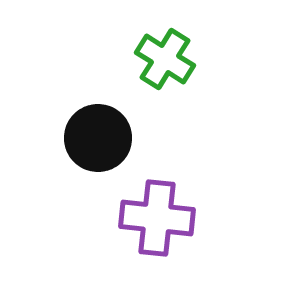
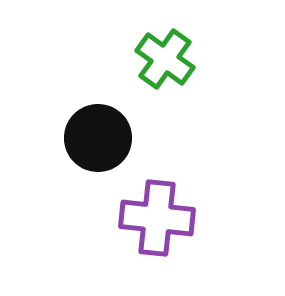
green cross: rotated 4 degrees clockwise
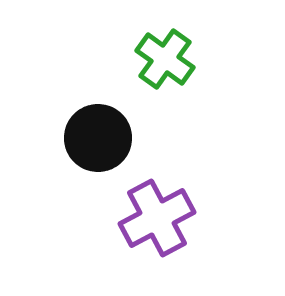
purple cross: rotated 34 degrees counterclockwise
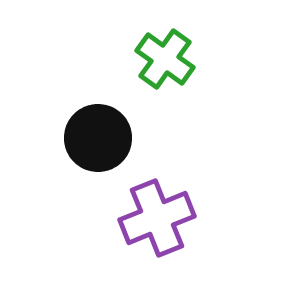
purple cross: rotated 6 degrees clockwise
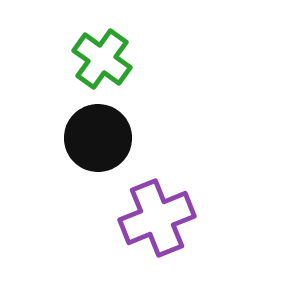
green cross: moved 63 px left
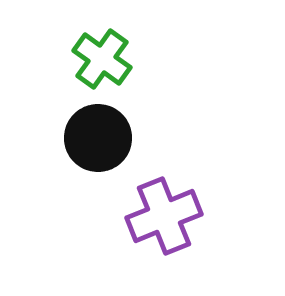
purple cross: moved 7 px right, 2 px up
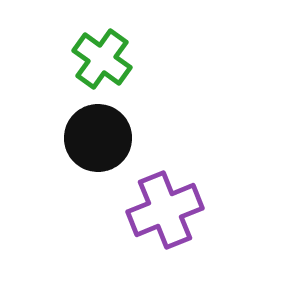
purple cross: moved 1 px right, 6 px up
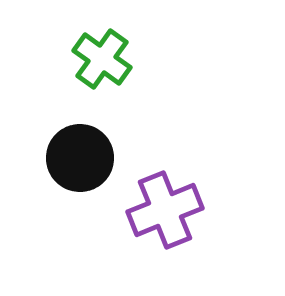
black circle: moved 18 px left, 20 px down
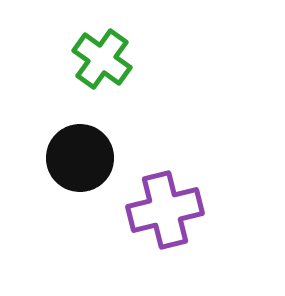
purple cross: rotated 8 degrees clockwise
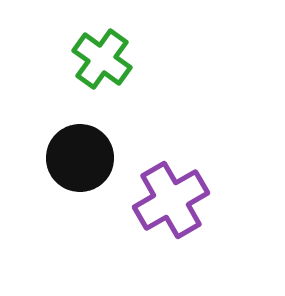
purple cross: moved 6 px right, 10 px up; rotated 16 degrees counterclockwise
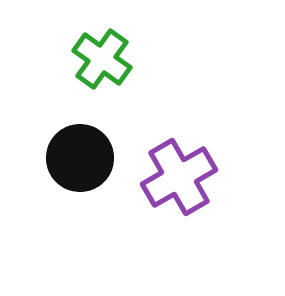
purple cross: moved 8 px right, 23 px up
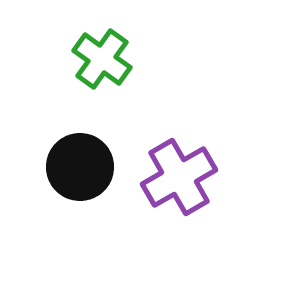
black circle: moved 9 px down
